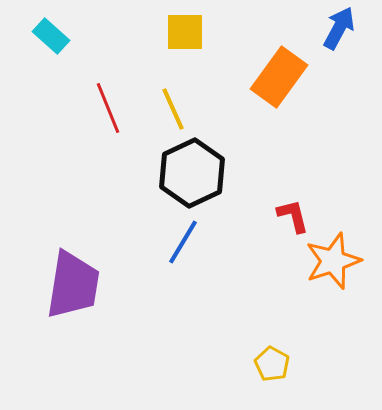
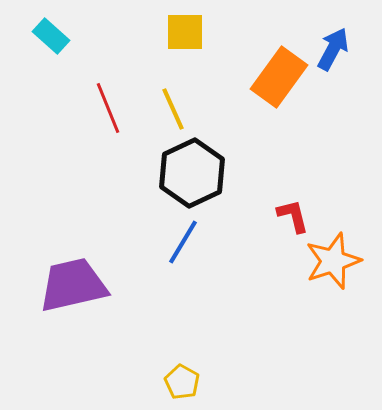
blue arrow: moved 6 px left, 21 px down
purple trapezoid: rotated 112 degrees counterclockwise
yellow pentagon: moved 90 px left, 18 px down
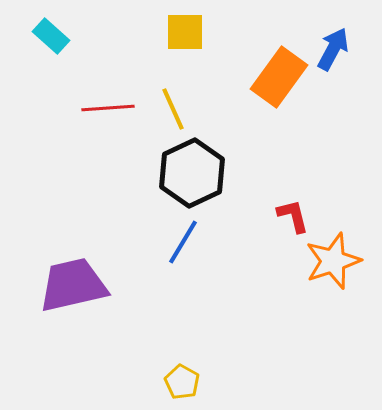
red line: rotated 72 degrees counterclockwise
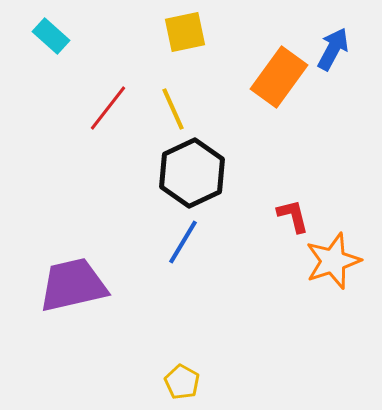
yellow square: rotated 12 degrees counterclockwise
red line: rotated 48 degrees counterclockwise
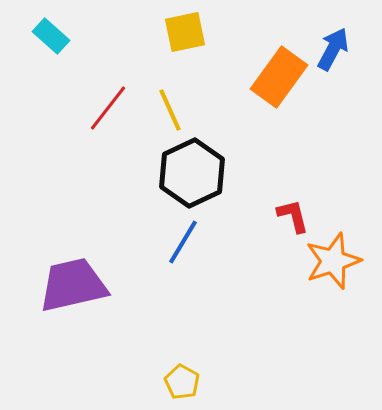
yellow line: moved 3 px left, 1 px down
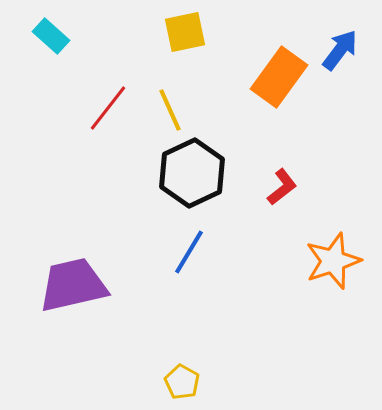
blue arrow: moved 7 px right, 1 px down; rotated 9 degrees clockwise
red L-shape: moved 11 px left, 29 px up; rotated 66 degrees clockwise
blue line: moved 6 px right, 10 px down
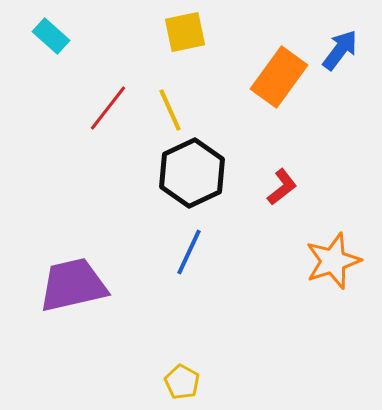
blue line: rotated 6 degrees counterclockwise
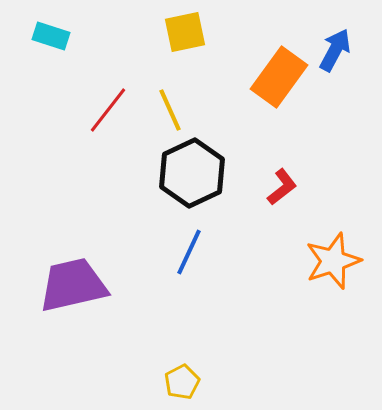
cyan rectangle: rotated 24 degrees counterclockwise
blue arrow: moved 5 px left; rotated 9 degrees counterclockwise
red line: moved 2 px down
yellow pentagon: rotated 16 degrees clockwise
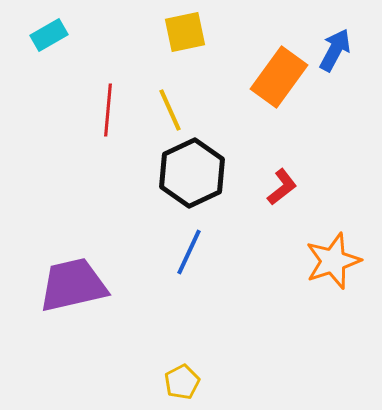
cyan rectangle: moved 2 px left, 1 px up; rotated 48 degrees counterclockwise
red line: rotated 33 degrees counterclockwise
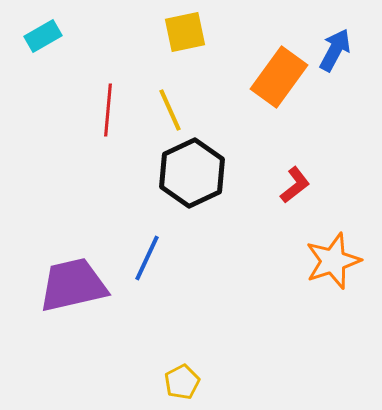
cyan rectangle: moved 6 px left, 1 px down
red L-shape: moved 13 px right, 2 px up
blue line: moved 42 px left, 6 px down
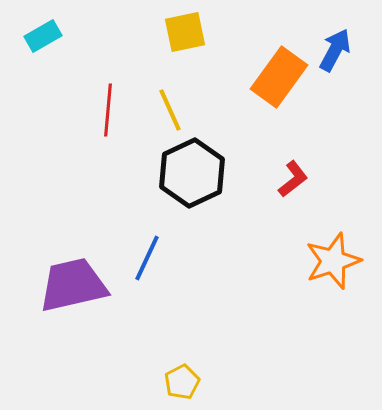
red L-shape: moved 2 px left, 6 px up
